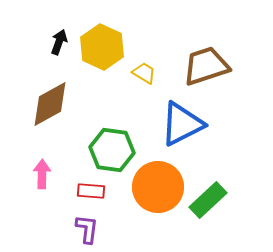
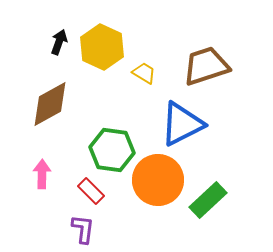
orange circle: moved 7 px up
red rectangle: rotated 40 degrees clockwise
purple L-shape: moved 4 px left
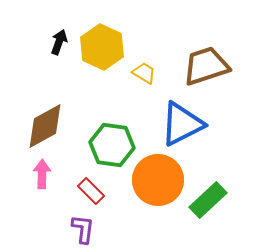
brown diamond: moved 5 px left, 22 px down
green hexagon: moved 5 px up
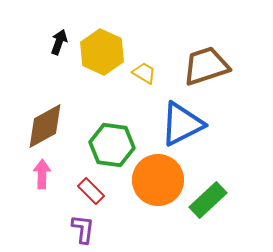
yellow hexagon: moved 5 px down
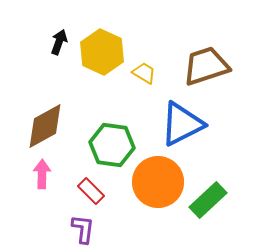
orange circle: moved 2 px down
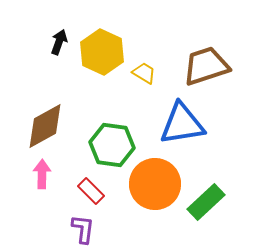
blue triangle: rotated 18 degrees clockwise
orange circle: moved 3 px left, 2 px down
green rectangle: moved 2 px left, 2 px down
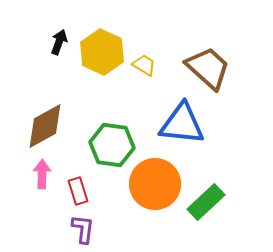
brown trapezoid: moved 2 px right, 2 px down; rotated 60 degrees clockwise
yellow trapezoid: moved 8 px up
blue triangle: rotated 15 degrees clockwise
red rectangle: moved 13 px left; rotated 28 degrees clockwise
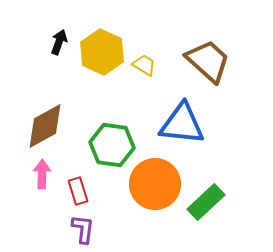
brown trapezoid: moved 7 px up
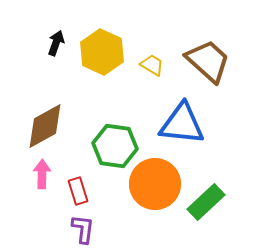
black arrow: moved 3 px left, 1 px down
yellow trapezoid: moved 8 px right
green hexagon: moved 3 px right, 1 px down
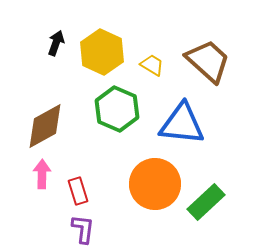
green hexagon: moved 2 px right, 37 px up; rotated 15 degrees clockwise
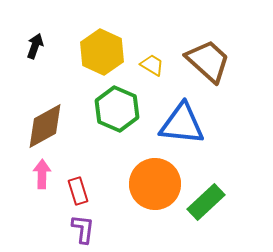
black arrow: moved 21 px left, 3 px down
